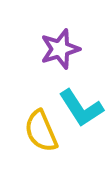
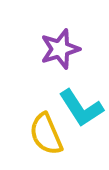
yellow semicircle: moved 5 px right, 3 px down
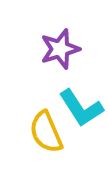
yellow semicircle: moved 2 px up
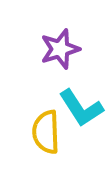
yellow semicircle: rotated 21 degrees clockwise
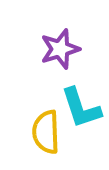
cyan L-shape: rotated 15 degrees clockwise
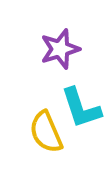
yellow semicircle: rotated 21 degrees counterclockwise
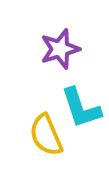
yellow semicircle: moved 3 px down
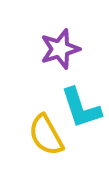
yellow semicircle: rotated 6 degrees counterclockwise
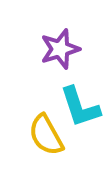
cyan L-shape: moved 1 px left, 1 px up
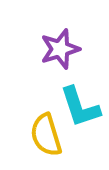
yellow semicircle: rotated 12 degrees clockwise
